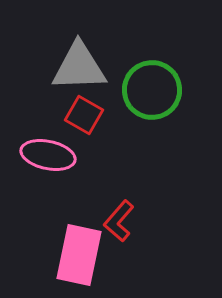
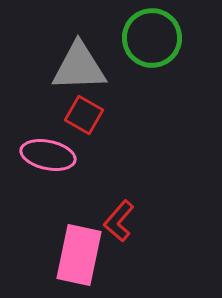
green circle: moved 52 px up
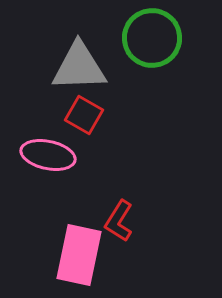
red L-shape: rotated 9 degrees counterclockwise
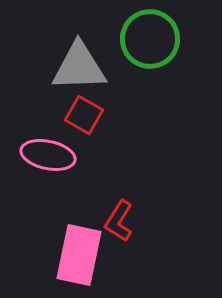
green circle: moved 2 px left, 1 px down
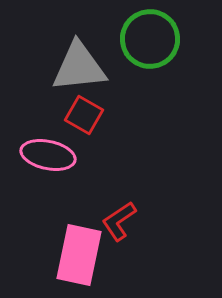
gray triangle: rotated 4 degrees counterclockwise
red L-shape: rotated 24 degrees clockwise
